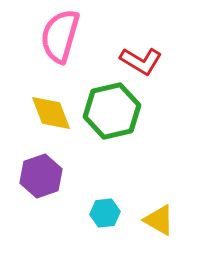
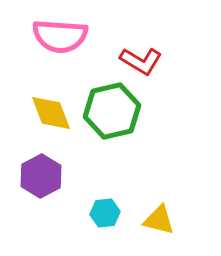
pink semicircle: rotated 102 degrees counterclockwise
purple hexagon: rotated 9 degrees counterclockwise
yellow triangle: rotated 16 degrees counterclockwise
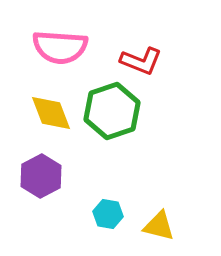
pink semicircle: moved 11 px down
red L-shape: rotated 9 degrees counterclockwise
green hexagon: rotated 6 degrees counterclockwise
cyan hexagon: moved 3 px right, 1 px down; rotated 16 degrees clockwise
yellow triangle: moved 6 px down
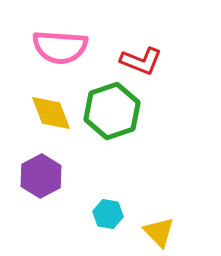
yellow triangle: moved 6 px down; rotated 32 degrees clockwise
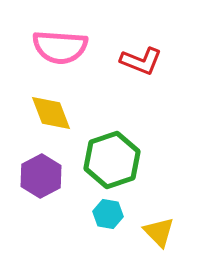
green hexagon: moved 49 px down
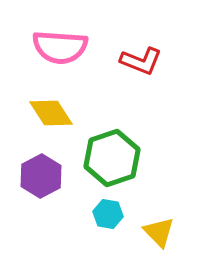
yellow diamond: rotated 12 degrees counterclockwise
green hexagon: moved 2 px up
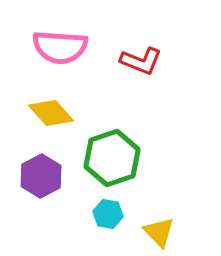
yellow diamond: rotated 9 degrees counterclockwise
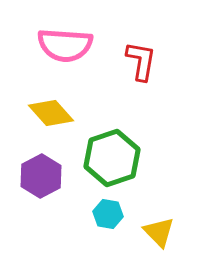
pink semicircle: moved 5 px right, 2 px up
red L-shape: rotated 102 degrees counterclockwise
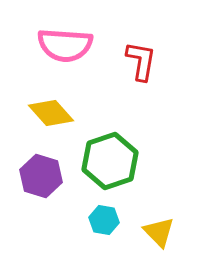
green hexagon: moved 2 px left, 3 px down
purple hexagon: rotated 15 degrees counterclockwise
cyan hexagon: moved 4 px left, 6 px down
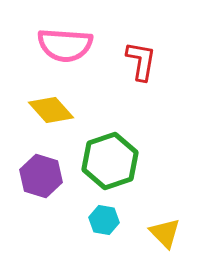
yellow diamond: moved 3 px up
yellow triangle: moved 6 px right, 1 px down
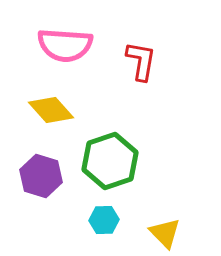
cyan hexagon: rotated 12 degrees counterclockwise
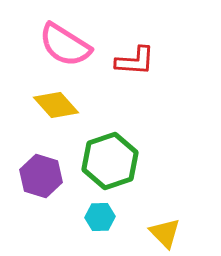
pink semicircle: rotated 28 degrees clockwise
red L-shape: moved 6 px left; rotated 84 degrees clockwise
yellow diamond: moved 5 px right, 5 px up
cyan hexagon: moved 4 px left, 3 px up
